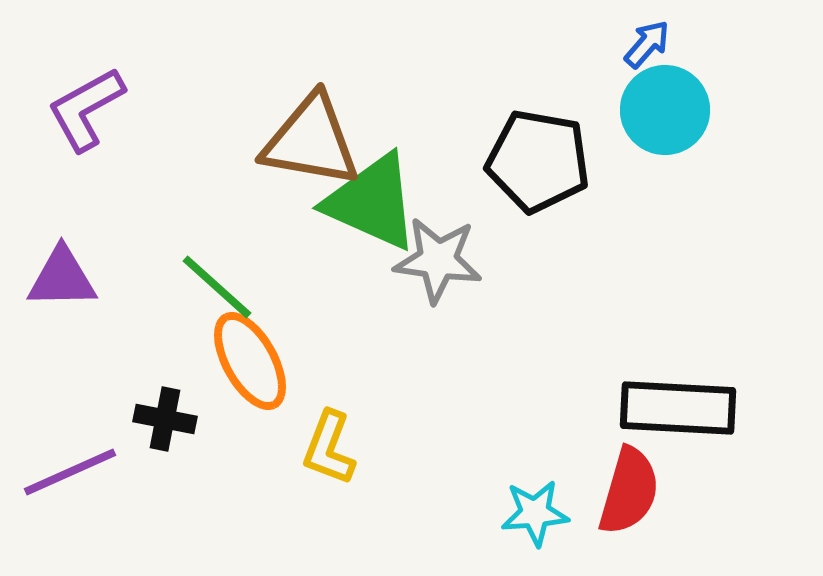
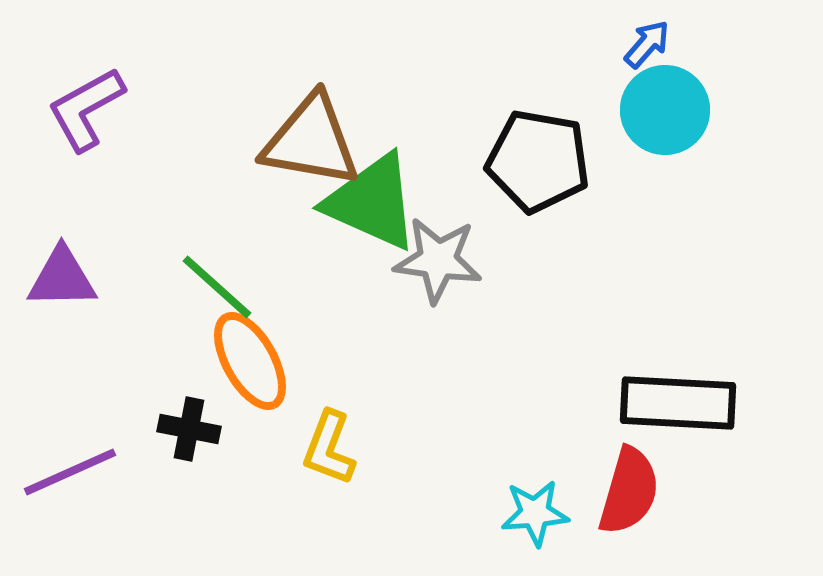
black rectangle: moved 5 px up
black cross: moved 24 px right, 10 px down
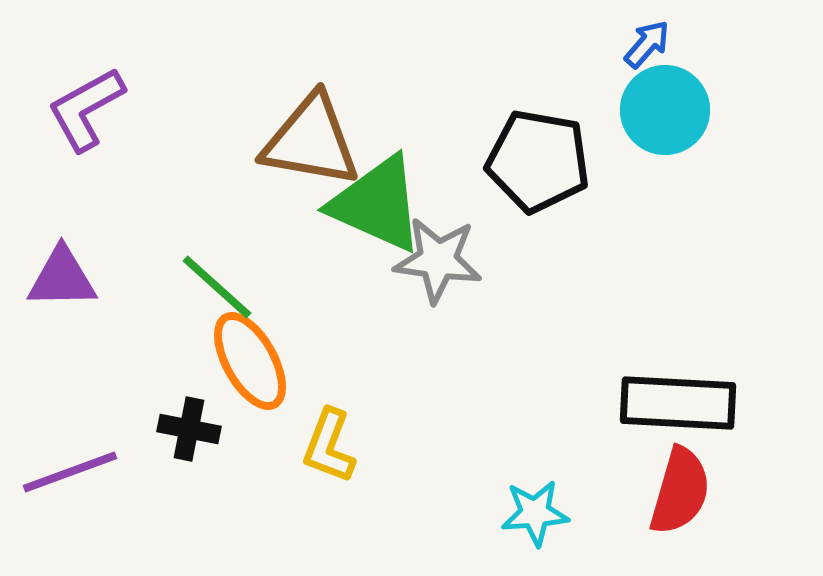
green triangle: moved 5 px right, 2 px down
yellow L-shape: moved 2 px up
purple line: rotated 4 degrees clockwise
red semicircle: moved 51 px right
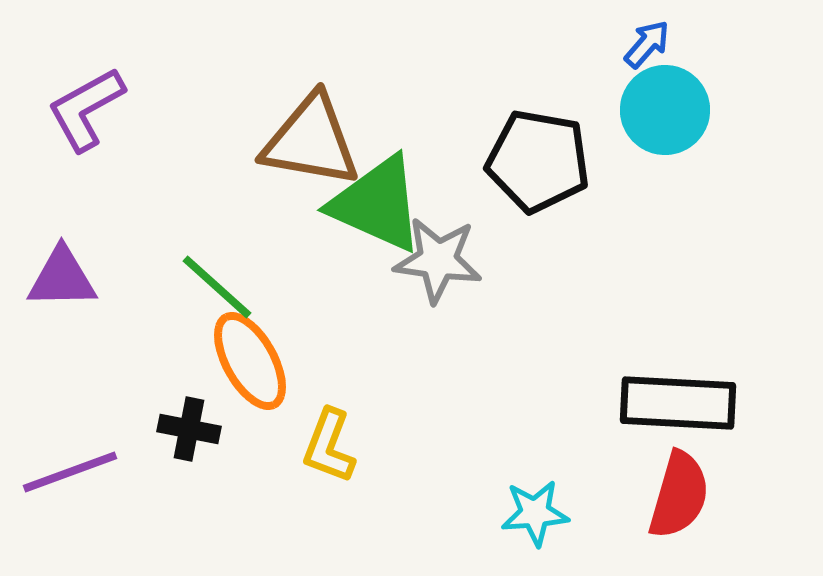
red semicircle: moved 1 px left, 4 px down
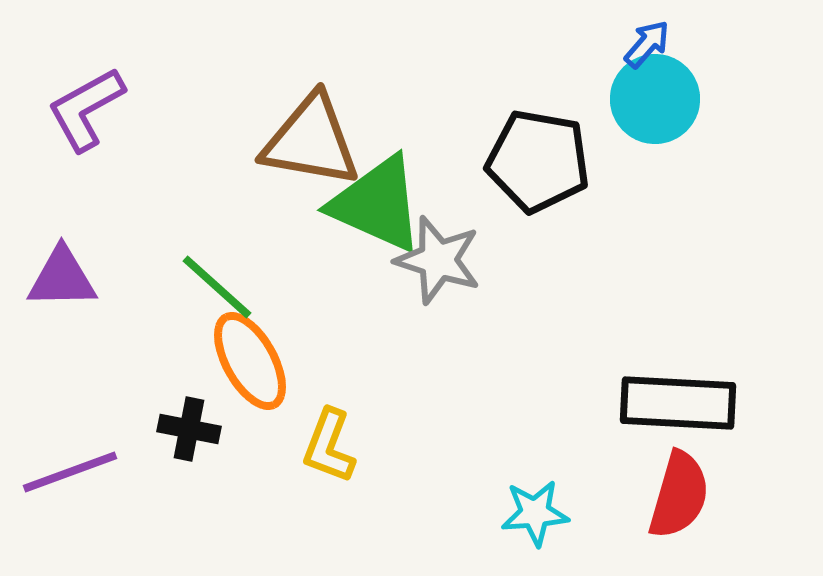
cyan circle: moved 10 px left, 11 px up
gray star: rotated 10 degrees clockwise
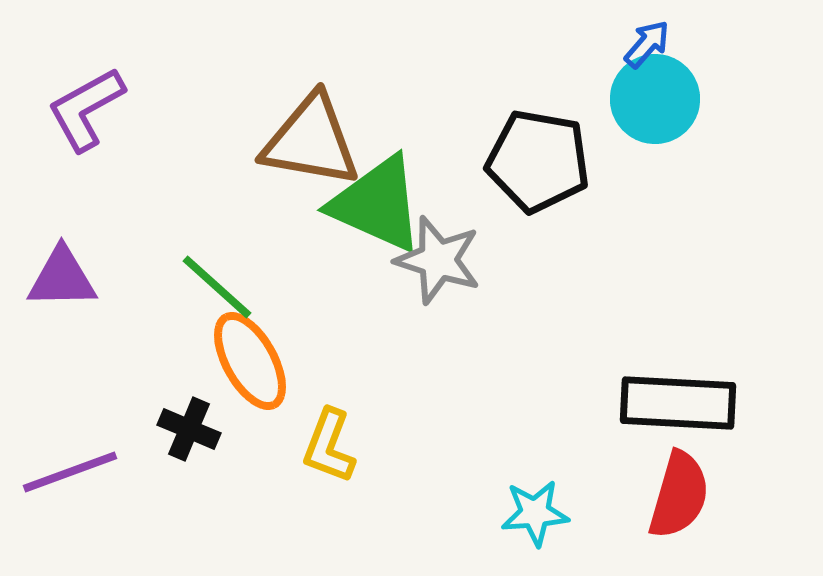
black cross: rotated 12 degrees clockwise
